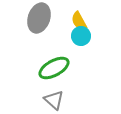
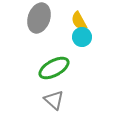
cyan circle: moved 1 px right, 1 px down
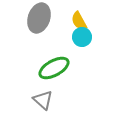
gray triangle: moved 11 px left
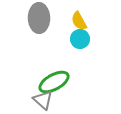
gray ellipse: rotated 20 degrees counterclockwise
cyan circle: moved 2 px left, 2 px down
green ellipse: moved 14 px down
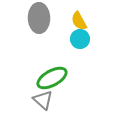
green ellipse: moved 2 px left, 4 px up
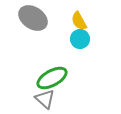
gray ellipse: moved 6 px left; rotated 56 degrees counterclockwise
gray triangle: moved 2 px right, 1 px up
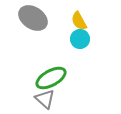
green ellipse: moved 1 px left
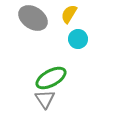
yellow semicircle: moved 10 px left, 7 px up; rotated 60 degrees clockwise
cyan circle: moved 2 px left
gray triangle: rotated 15 degrees clockwise
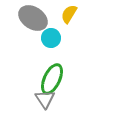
cyan circle: moved 27 px left, 1 px up
green ellipse: moved 1 px right, 1 px down; rotated 36 degrees counterclockwise
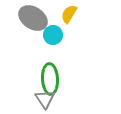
cyan circle: moved 2 px right, 3 px up
green ellipse: moved 2 px left; rotated 28 degrees counterclockwise
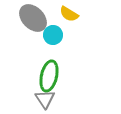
yellow semicircle: rotated 90 degrees counterclockwise
gray ellipse: rotated 12 degrees clockwise
green ellipse: moved 1 px left, 3 px up; rotated 16 degrees clockwise
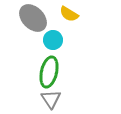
cyan circle: moved 5 px down
green ellipse: moved 4 px up
gray triangle: moved 6 px right
